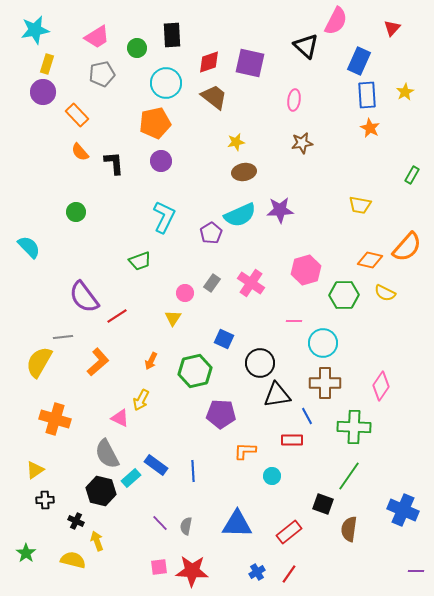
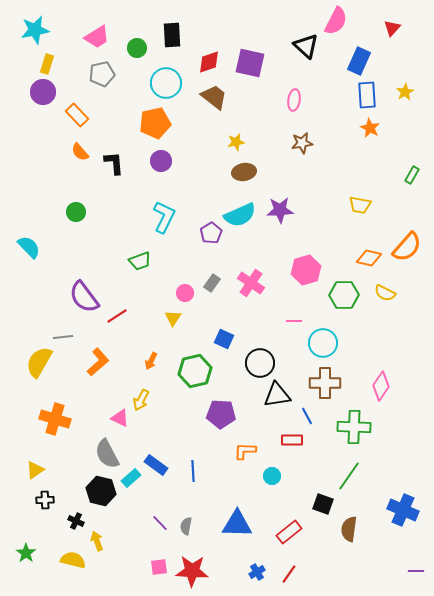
orange diamond at (370, 260): moved 1 px left, 2 px up
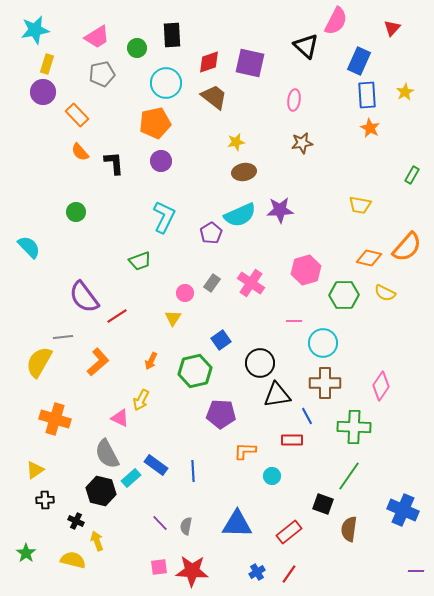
blue square at (224, 339): moved 3 px left, 1 px down; rotated 30 degrees clockwise
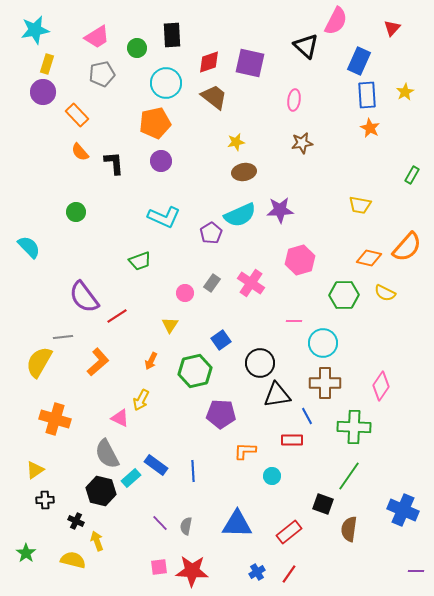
cyan L-shape at (164, 217): rotated 88 degrees clockwise
pink hexagon at (306, 270): moved 6 px left, 10 px up
yellow triangle at (173, 318): moved 3 px left, 7 px down
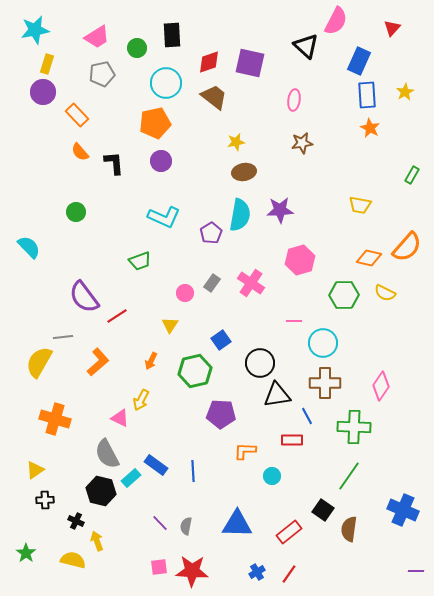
cyan semicircle at (240, 215): rotated 56 degrees counterclockwise
black square at (323, 504): moved 6 px down; rotated 15 degrees clockwise
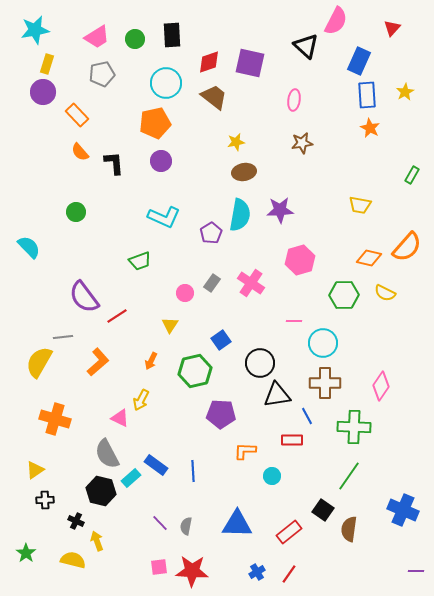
green circle at (137, 48): moved 2 px left, 9 px up
